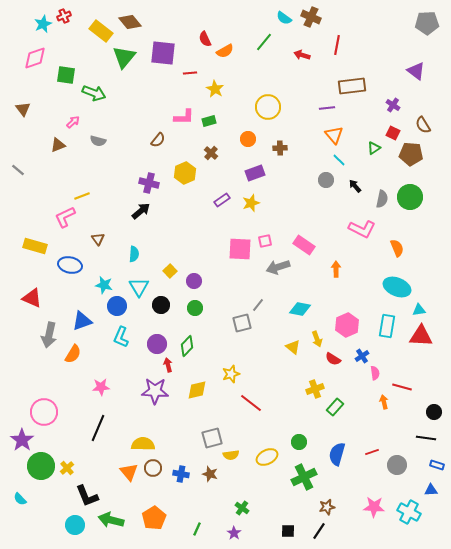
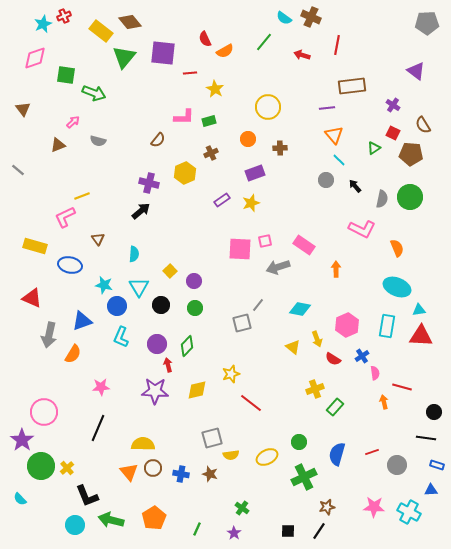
brown cross at (211, 153): rotated 24 degrees clockwise
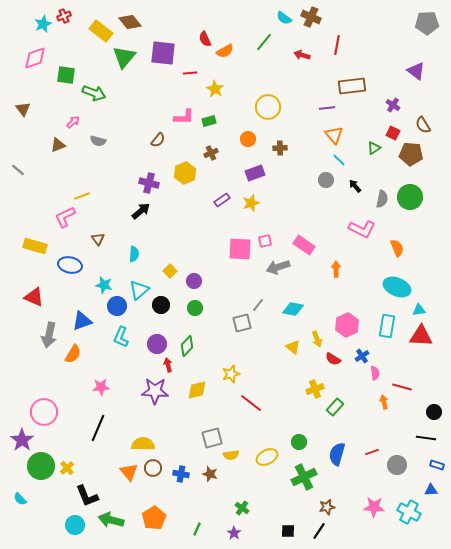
cyan triangle at (139, 287): moved 3 px down; rotated 20 degrees clockwise
red triangle at (32, 298): moved 2 px right, 1 px up
cyan diamond at (300, 309): moved 7 px left
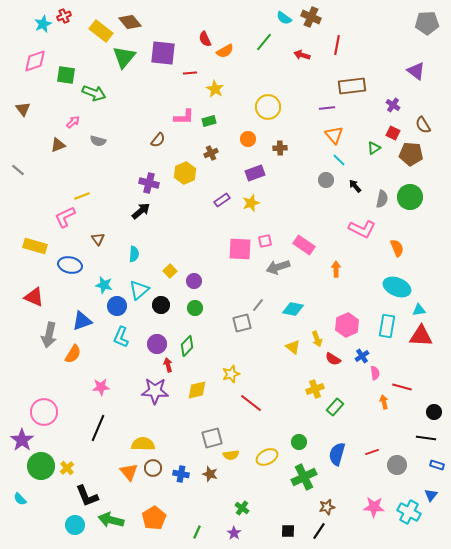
pink diamond at (35, 58): moved 3 px down
blue triangle at (431, 490): moved 5 px down; rotated 48 degrees counterclockwise
green line at (197, 529): moved 3 px down
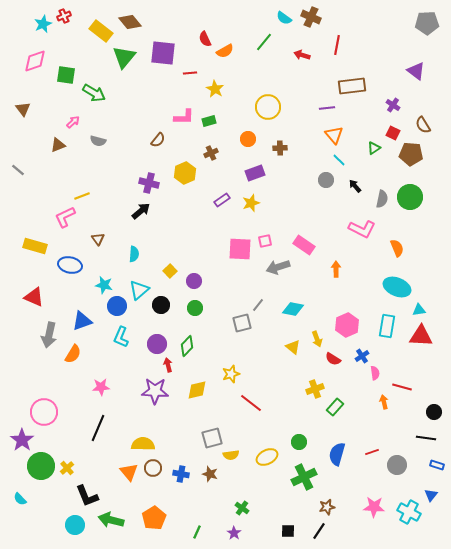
green arrow at (94, 93): rotated 10 degrees clockwise
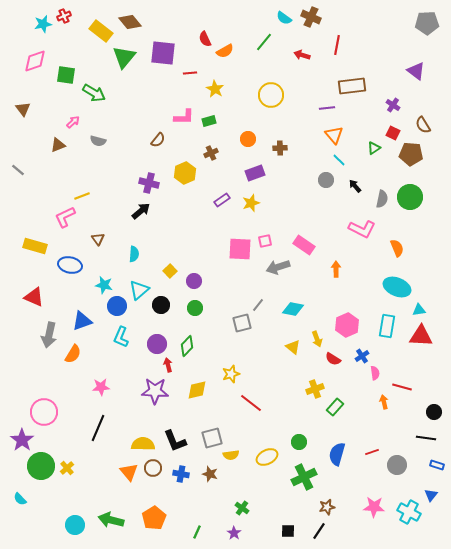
cyan star at (43, 24): rotated 12 degrees clockwise
yellow circle at (268, 107): moved 3 px right, 12 px up
black L-shape at (87, 496): moved 88 px right, 55 px up
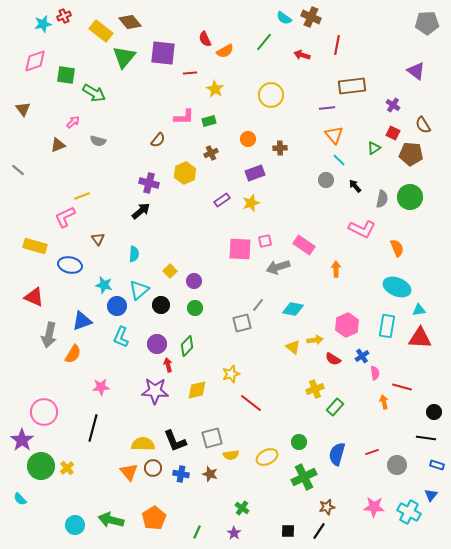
red triangle at (421, 336): moved 1 px left, 2 px down
yellow arrow at (317, 339): moved 2 px left, 1 px down; rotated 77 degrees counterclockwise
black line at (98, 428): moved 5 px left; rotated 8 degrees counterclockwise
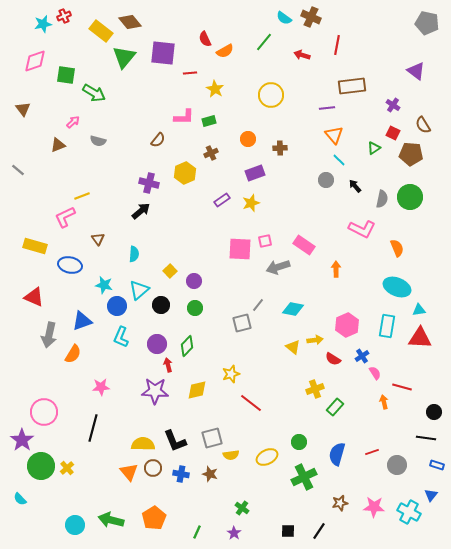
gray pentagon at (427, 23): rotated 15 degrees clockwise
pink semicircle at (375, 373): rotated 24 degrees counterclockwise
brown star at (327, 507): moved 13 px right, 4 px up
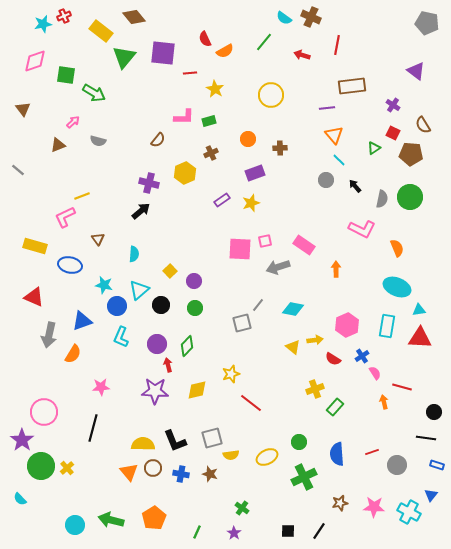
brown diamond at (130, 22): moved 4 px right, 5 px up
blue semicircle at (337, 454): rotated 20 degrees counterclockwise
